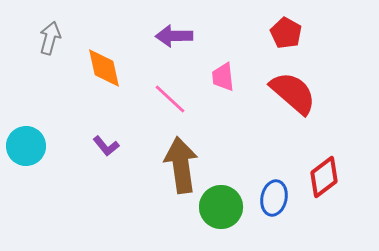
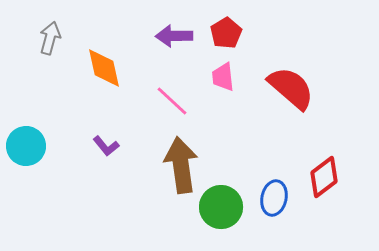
red pentagon: moved 60 px left; rotated 12 degrees clockwise
red semicircle: moved 2 px left, 5 px up
pink line: moved 2 px right, 2 px down
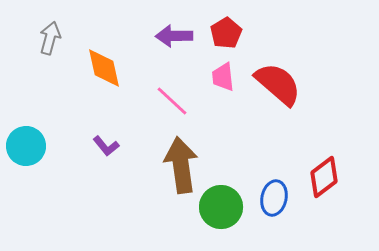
red semicircle: moved 13 px left, 4 px up
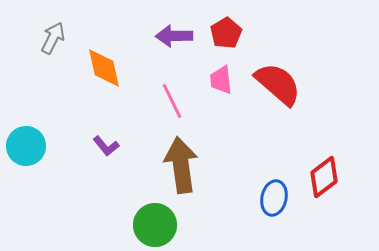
gray arrow: moved 3 px right; rotated 12 degrees clockwise
pink trapezoid: moved 2 px left, 3 px down
pink line: rotated 21 degrees clockwise
green circle: moved 66 px left, 18 px down
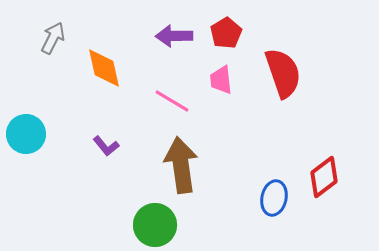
red semicircle: moved 5 px right, 11 px up; rotated 30 degrees clockwise
pink line: rotated 33 degrees counterclockwise
cyan circle: moved 12 px up
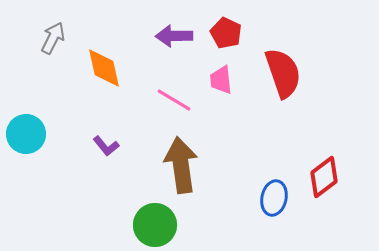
red pentagon: rotated 16 degrees counterclockwise
pink line: moved 2 px right, 1 px up
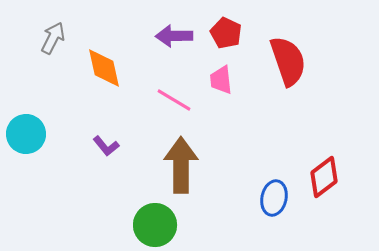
red semicircle: moved 5 px right, 12 px up
brown arrow: rotated 8 degrees clockwise
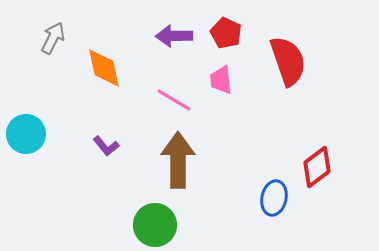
brown arrow: moved 3 px left, 5 px up
red diamond: moved 7 px left, 10 px up
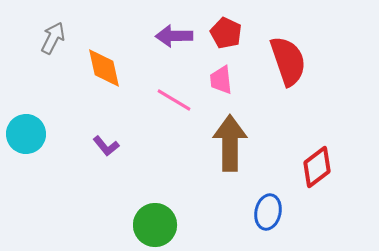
brown arrow: moved 52 px right, 17 px up
blue ellipse: moved 6 px left, 14 px down
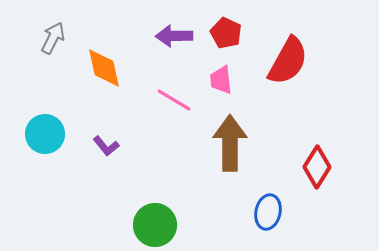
red semicircle: rotated 48 degrees clockwise
cyan circle: moved 19 px right
red diamond: rotated 21 degrees counterclockwise
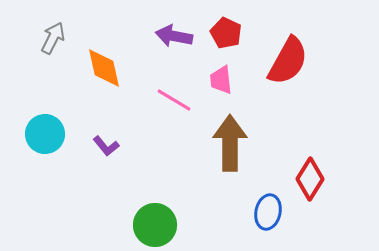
purple arrow: rotated 12 degrees clockwise
red diamond: moved 7 px left, 12 px down
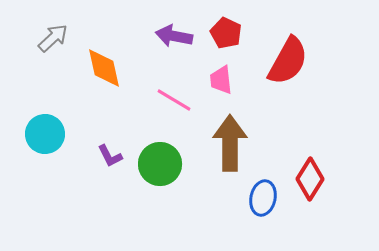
gray arrow: rotated 20 degrees clockwise
purple L-shape: moved 4 px right, 10 px down; rotated 12 degrees clockwise
blue ellipse: moved 5 px left, 14 px up
green circle: moved 5 px right, 61 px up
